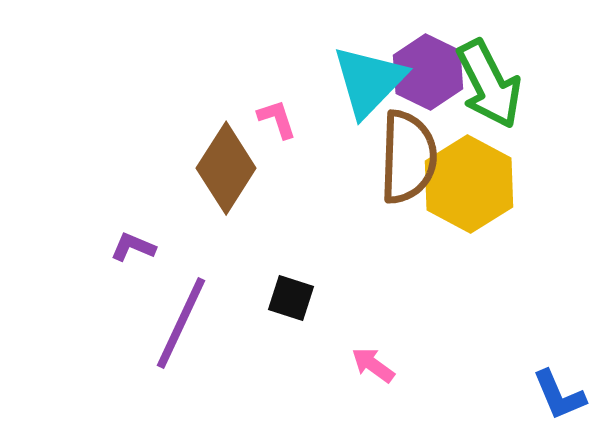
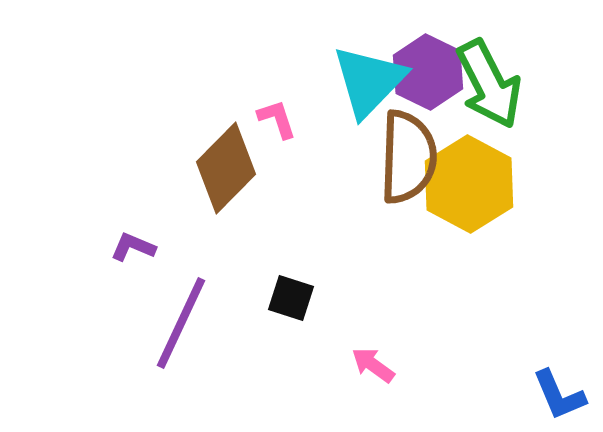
brown diamond: rotated 12 degrees clockwise
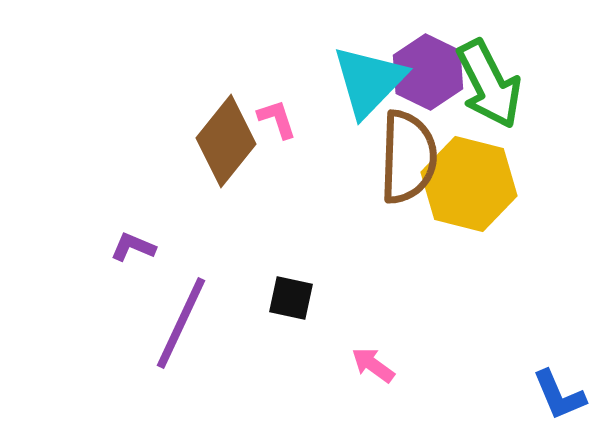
brown diamond: moved 27 px up; rotated 6 degrees counterclockwise
yellow hexagon: rotated 14 degrees counterclockwise
black square: rotated 6 degrees counterclockwise
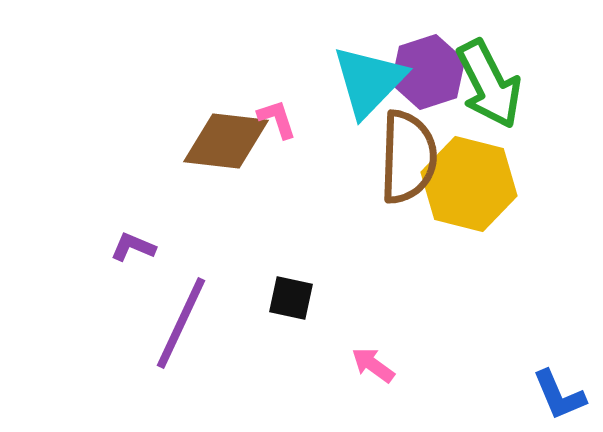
purple hexagon: rotated 16 degrees clockwise
brown diamond: rotated 58 degrees clockwise
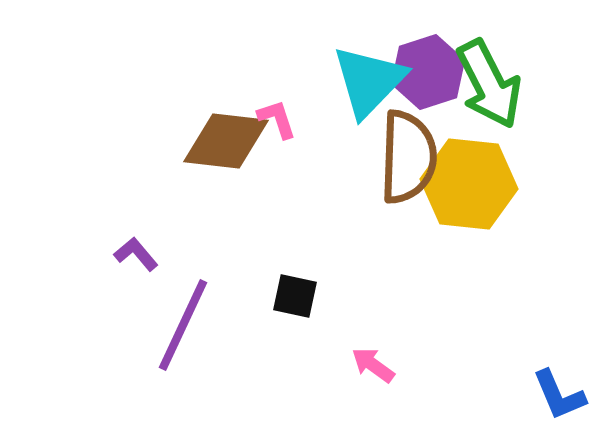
yellow hexagon: rotated 8 degrees counterclockwise
purple L-shape: moved 3 px right, 7 px down; rotated 27 degrees clockwise
black square: moved 4 px right, 2 px up
purple line: moved 2 px right, 2 px down
